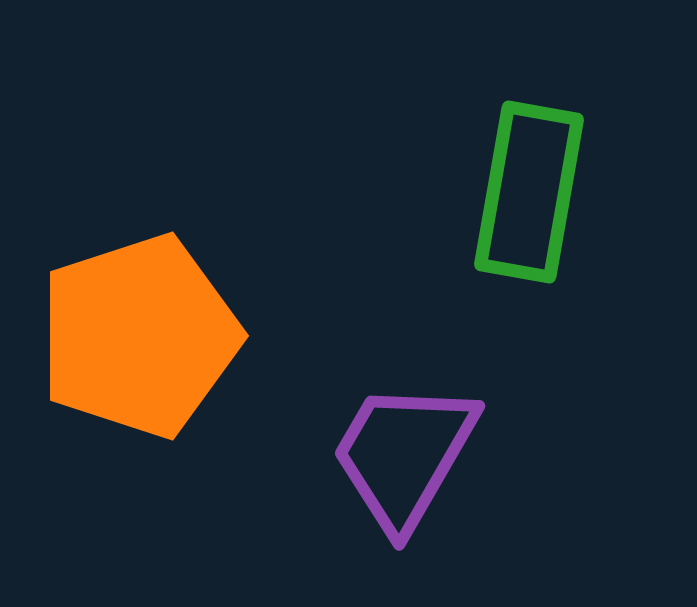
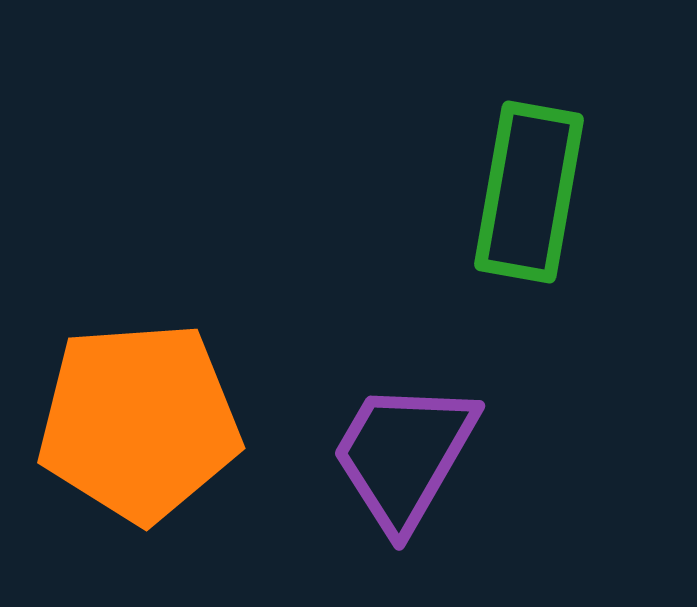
orange pentagon: moved 86 px down; rotated 14 degrees clockwise
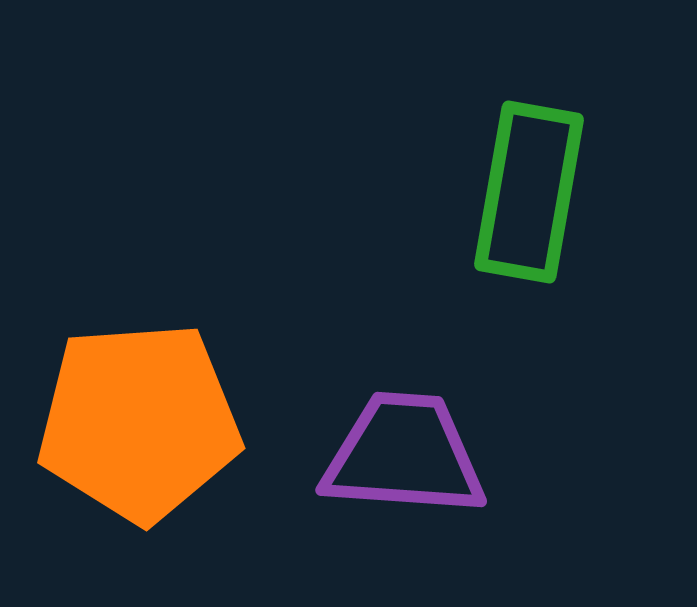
purple trapezoid: rotated 64 degrees clockwise
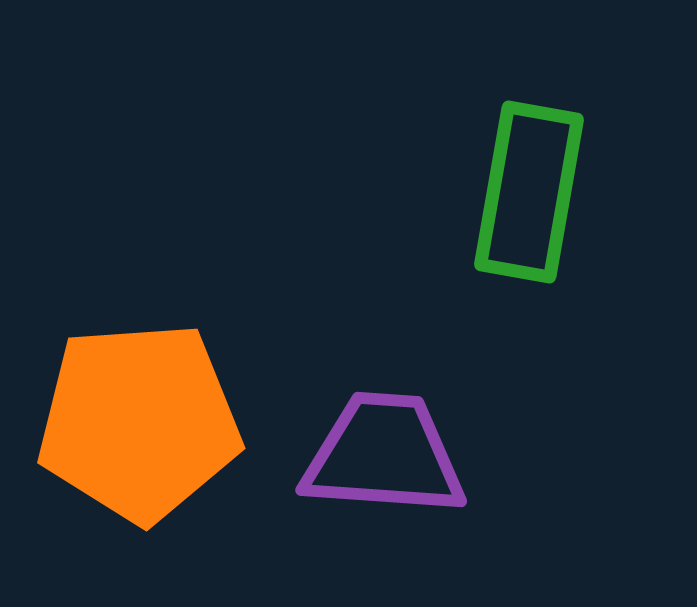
purple trapezoid: moved 20 px left
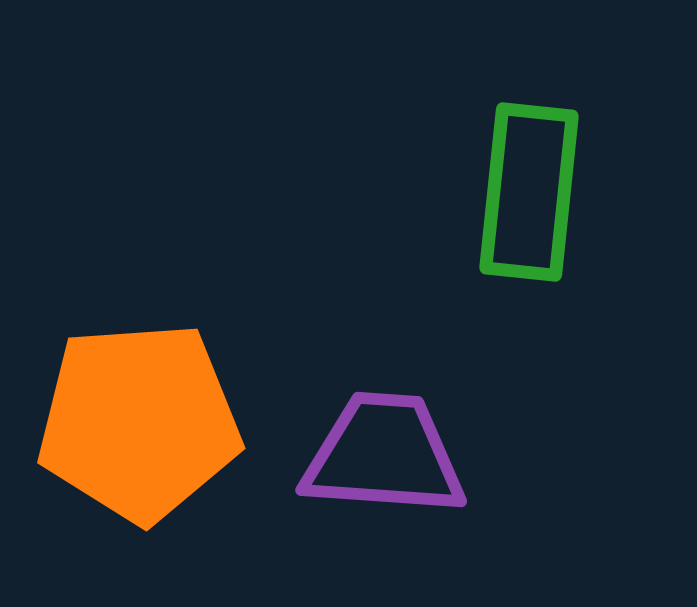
green rectangle: rotated 4 degrees counterclockwise
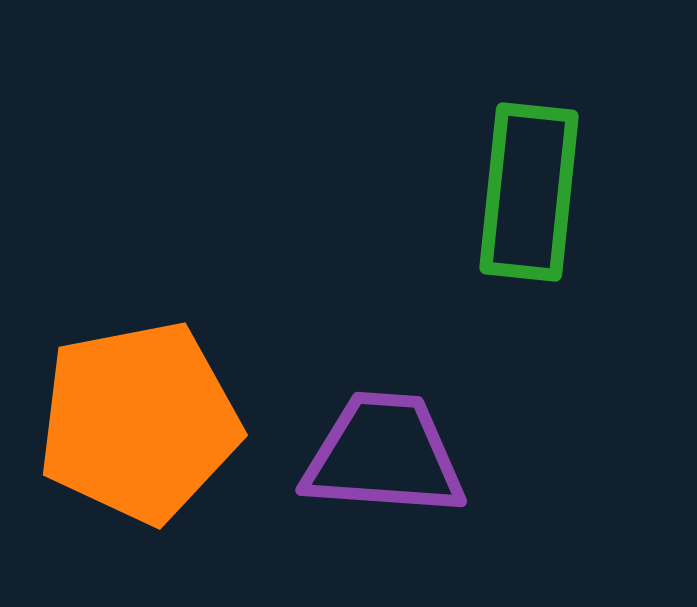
orange pentagon: rotated 7 degrees counterclockwise
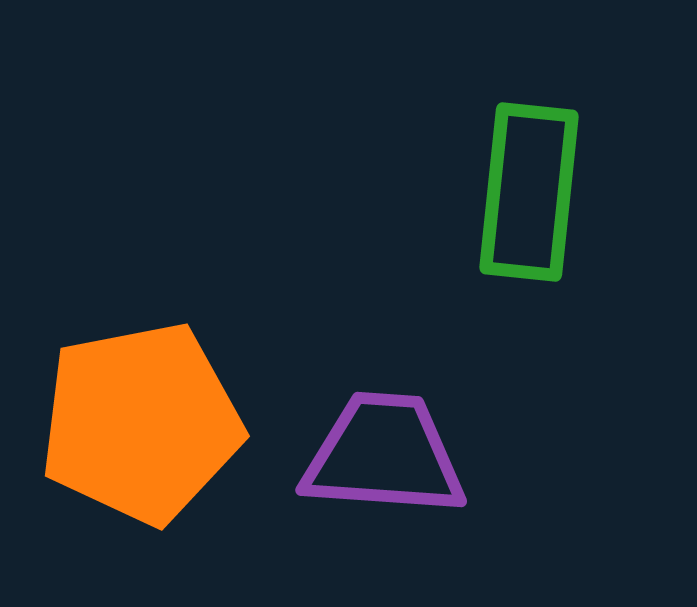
orange pentagon: moved 2 px right, 1 px down
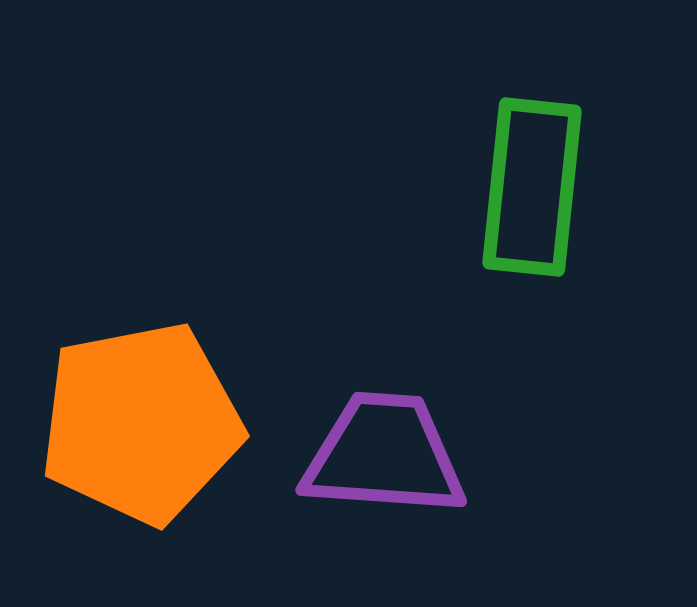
green rectangle: moved 3 px right, 5 px up
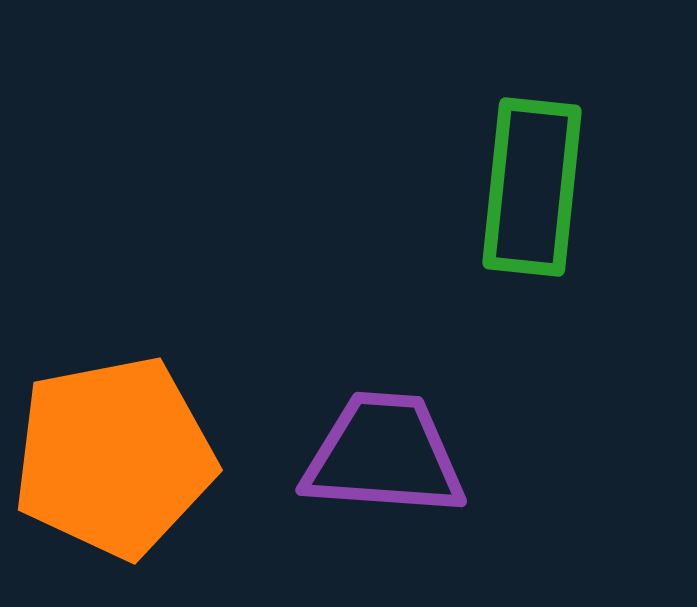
orange pentagon: moved 27 px left, 34 px down
